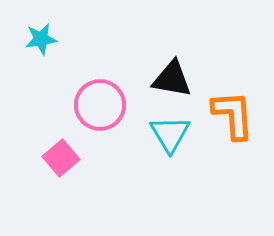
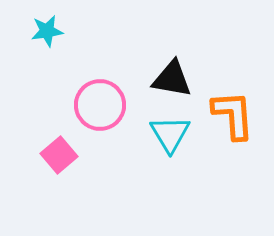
cyan star: moved 6 px right, 8 px up
pink square: moved 2 px left, 3 px up
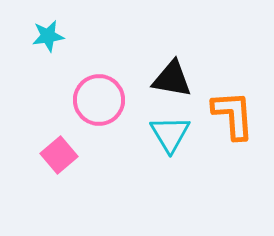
cyan star: moved 1 px right, 5 px down
pink circle: moved 1 px left, 5 px up
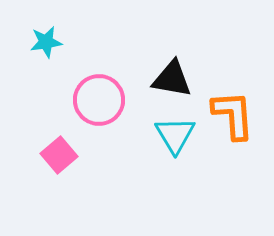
cyan star: moved 2 px left, 6 px down
cyan triangle: moved 5 px right, 1 px down
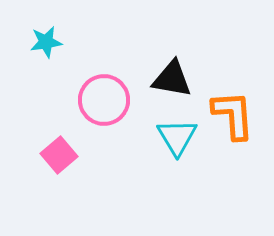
pink circle: moved 5 px right
cyan triangle: moved 2 px right, 2 px down
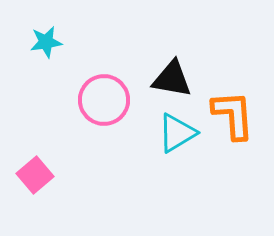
cyan triangle: moved 4 px up; rotated 30 degrees clockwise
pink square: moved 24 px left, 20 px down
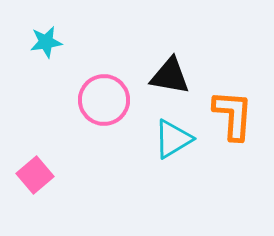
black triangle: moved 2 px left, 3 px up
orange L-shape: rotated 8 degrees clockwise
cyan triangle: moved 4 px left, 6 px down
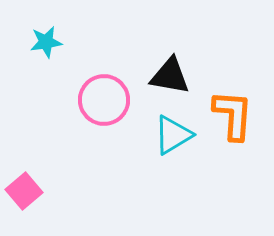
cyan triangle: moved 4 px up
pink square: moved 11 px left, 16 px down
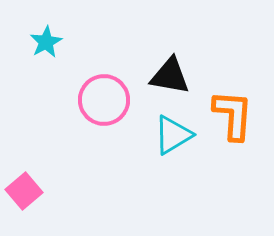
cyan star: rotated 20 degrees counterclockwise
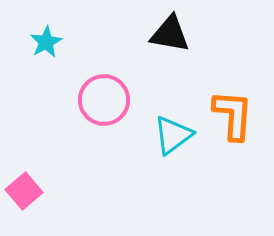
black triangle: moved 42 px up
cyan triangle: rotated 6 degrees counterclockwise
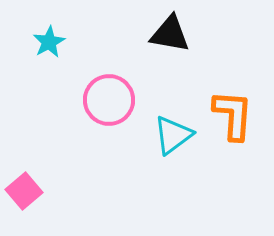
cyan star: moved 3 px right
pink circle: moved 5 px right
